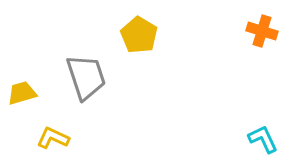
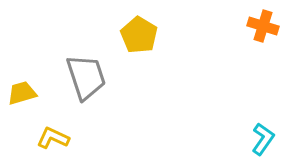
orange cross: moved 1 px right, 5 px up
cyan L-shape: rotated 60 degrees clockwise
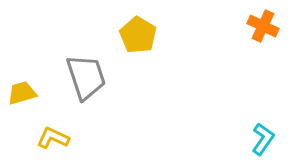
orange cross: rotated 8 degrees clockwise
yellow pentagon: moved 1 px left
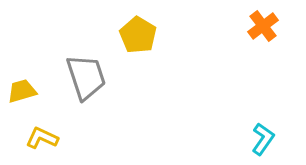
orange cross: rotated 28 degrees clockwise
yellow trapezoid: moved 2 px up
yellow L-shape: moved 11 px left
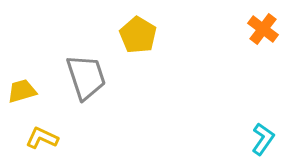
orange cross: moved 3 px down; rotated 16 degrees counterclockwise
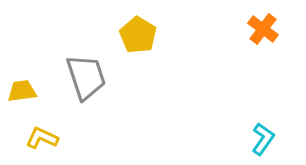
yellow trapezoid: rotated 8 degrees clockwise
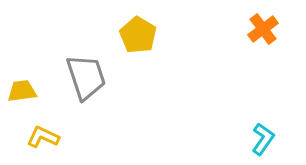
orange cross: rotated 16 degrees clockwise
yellow L-shape: moved 1 px right, 1 px up
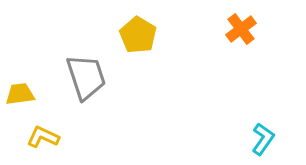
orange cross: moved 22 px left
yellow trapezoid: moved 2 px left, 3 px down
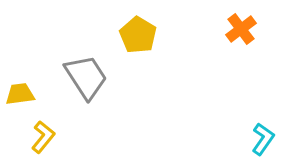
gray trapezoid: rotated 15 degrees counterclockwise
yellow L-shape: rotated 104 degrees clockwise
